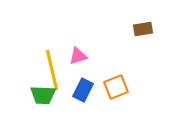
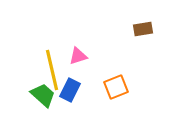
blue rectangle: moved 13 px left
green trapezoid: rotated 140 degrees counterclockwise
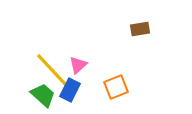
brown rectangle: moved 3 px left
pink triangle: moved 9 px down; rotated 24 degrees counterclockwise
yellow line: rotated 30 degrees counterclockwise
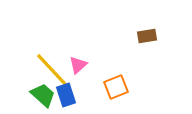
brown rectangle: moved 7 px right, 7 px down
blue rectangle: moved 4 px left, 5 px down; rotated 45 degrees counterclockwise
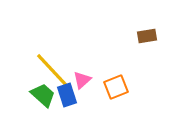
pink triangle: moved 4 px right, 15 px down
blue rectangle: moved 1 px right
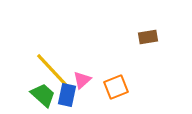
brown rectangle: moved 1 px right, 1 px down
blue rectangle: rotated 30 degrees clockwise
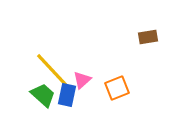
orange square: moved 1 px right, 1 px down
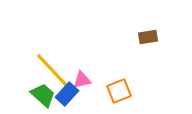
pink triangle: rotated 30 degrees clockwise
orange square: moved 2 px right, 3 px down
blue rectangle: moved 1 px up; rotated 30 degrees clockwise
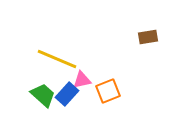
yellow line: moved 5 px right, 11 px up; rotated 24 degrees counterclockwise
orange square: moved 11 px left
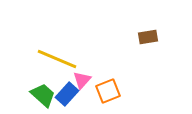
pink triangle: rotated 36 degrees counterclockwise
